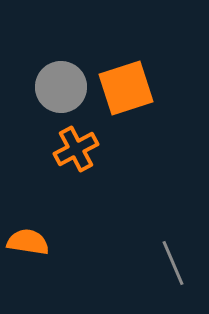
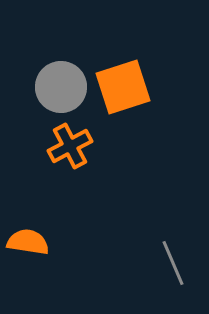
orange square: moved 3 px left, 1 px up
orange cross: moved 6 px left, 3 px up
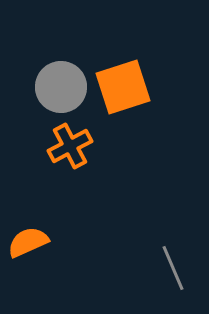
orange semicircle: rotated 33 degrees counterclockwise
gray line: moved 5 px down
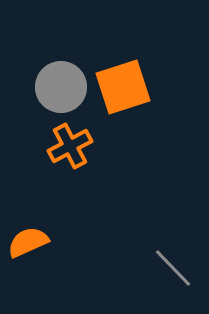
gray line: rotated 21 degrees counterclockwise
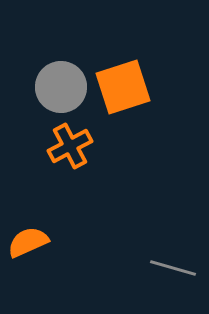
gray line: rotated 30 degrees counterclockwise
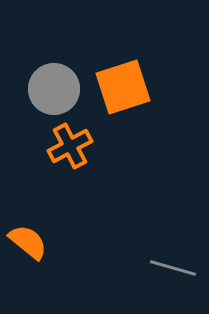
gray circle: moved 7 px left, 2 px down
orange semicircle: rotated 63 degrees clockwise
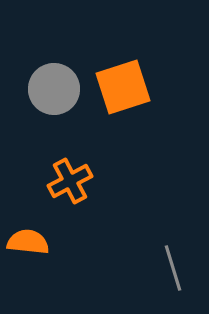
orange cross: moved 35 px down
orange semicircle: rotated 33 degrees counterclockwise
gray line: rotated 57 degrees clockwise
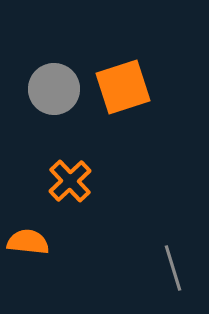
orange cross: rotated 15 degrees counterclockwise
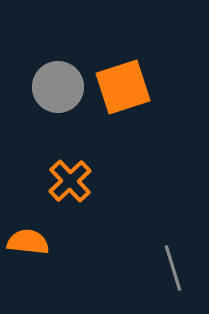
gray circle: moved 4 px right, 2 px up
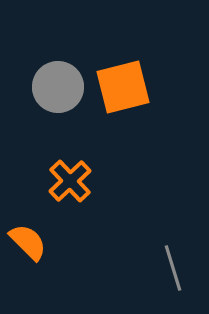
orange square: rotated 4 degrees clockwise
orange semicircle: rotated 39 degrees clockwise
